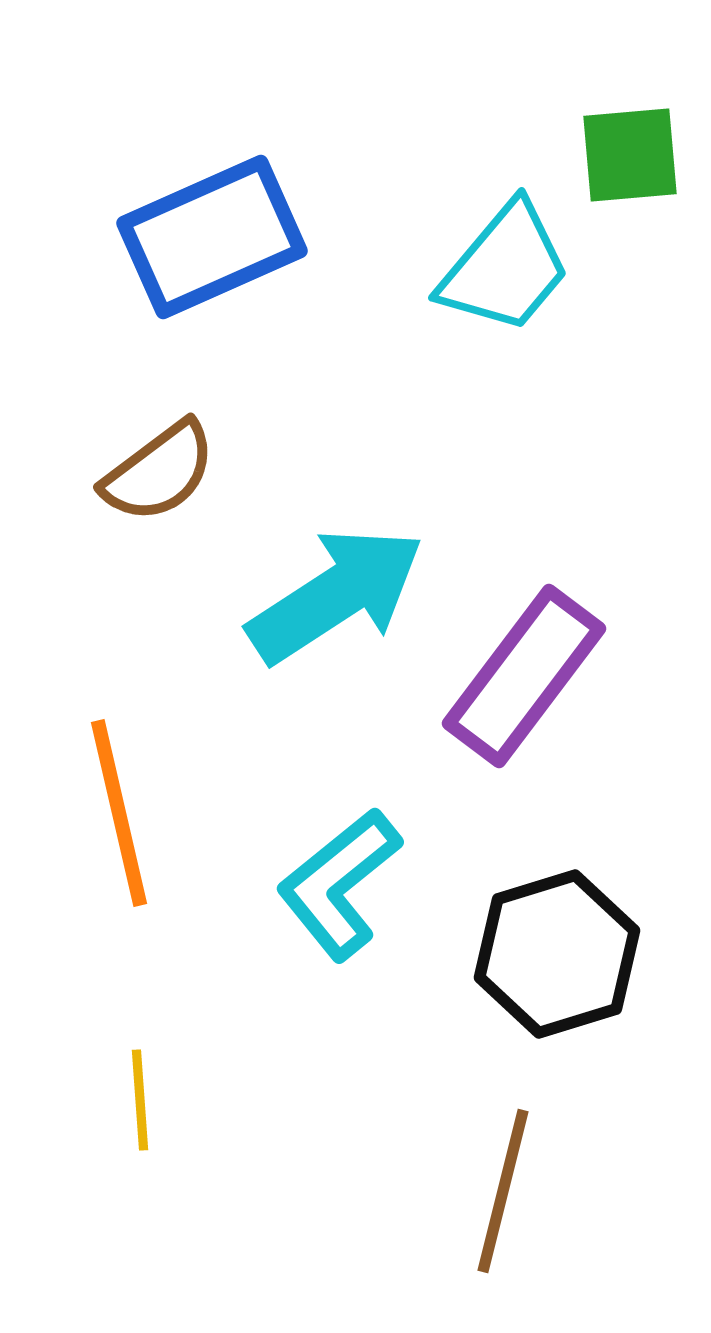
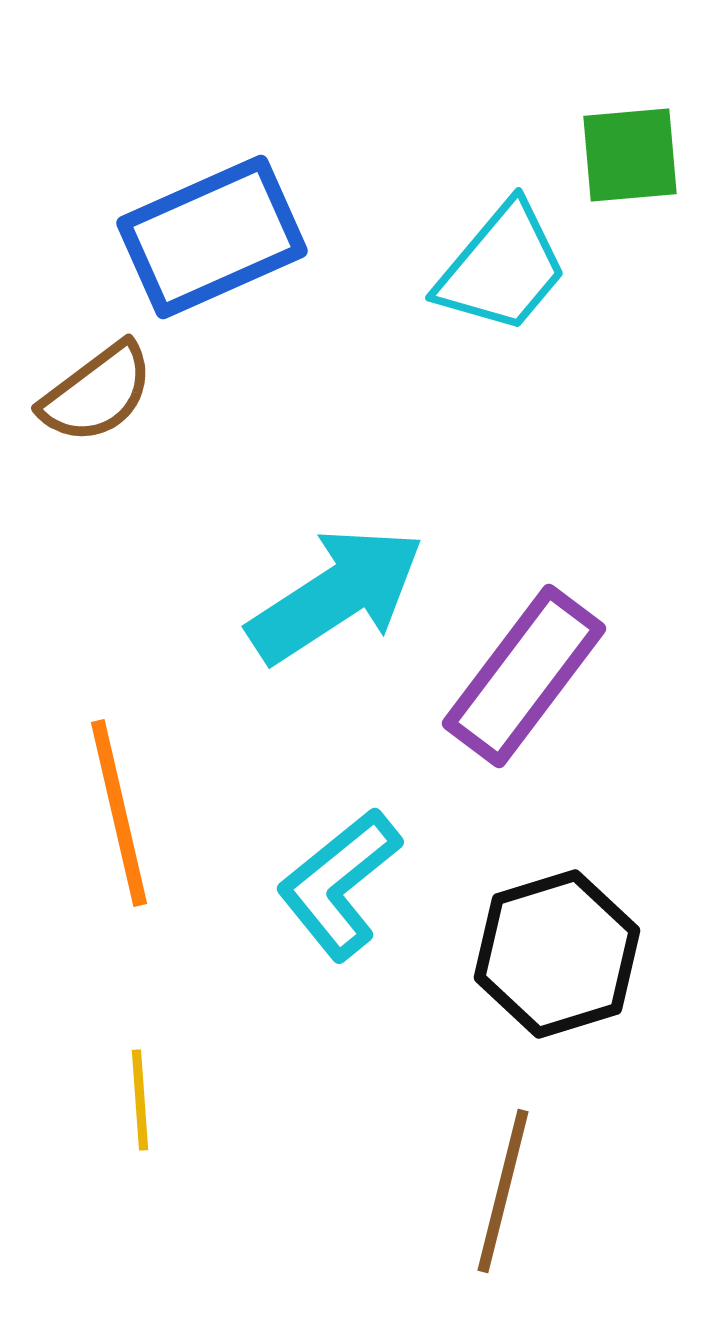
cyan trapezoid: moved 3 px left
brown semicircle: moved 62 px left, 79 px up
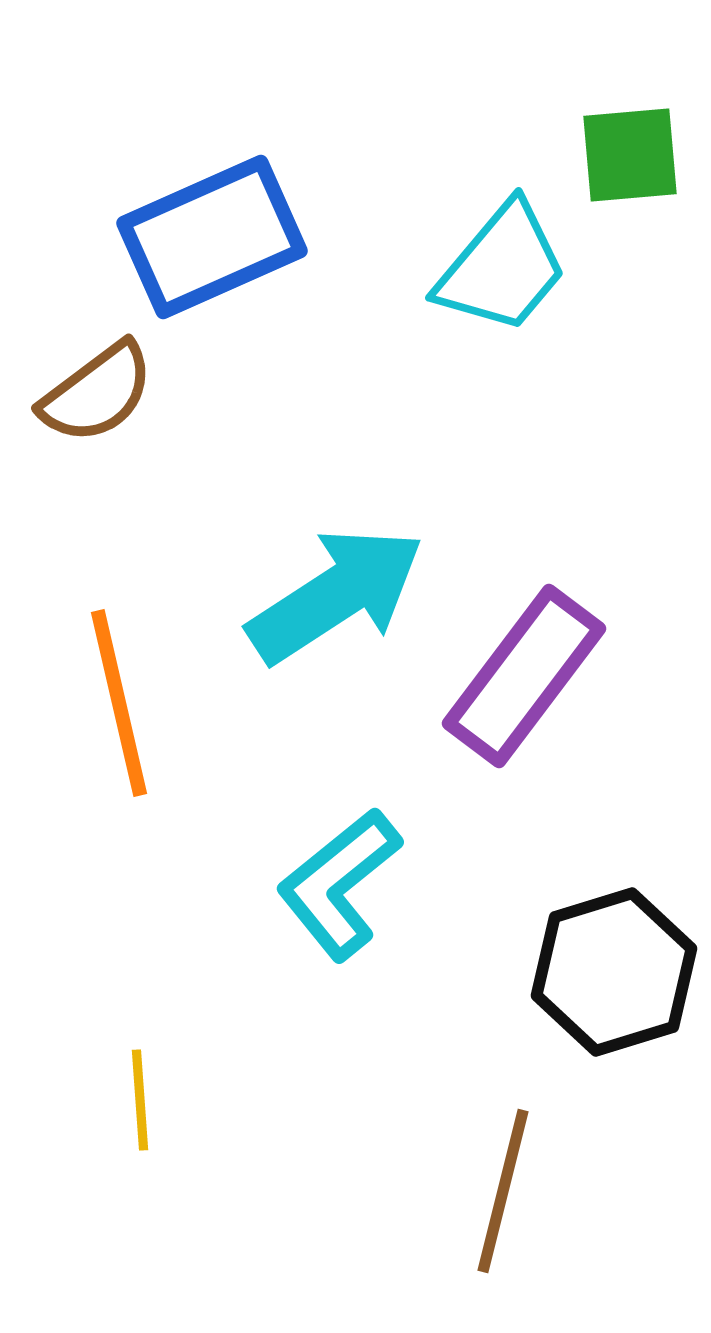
orange line: moved 110 px up
black hexagon: moved 57 px right, 18 px down
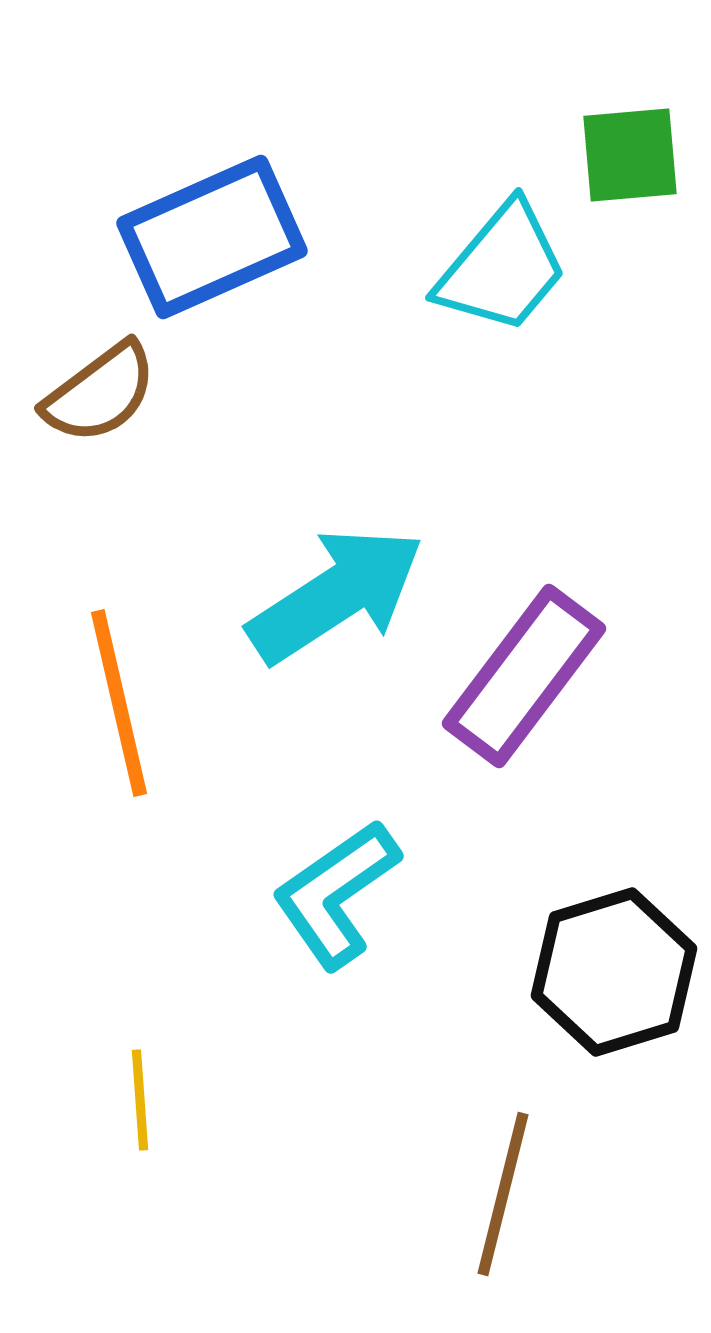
brown semicircle: moved 3 px right
cyan L-shape: moved 3 px left, 10 px down; rotated 4 degrees clockwise
brown line: moved 3 px down
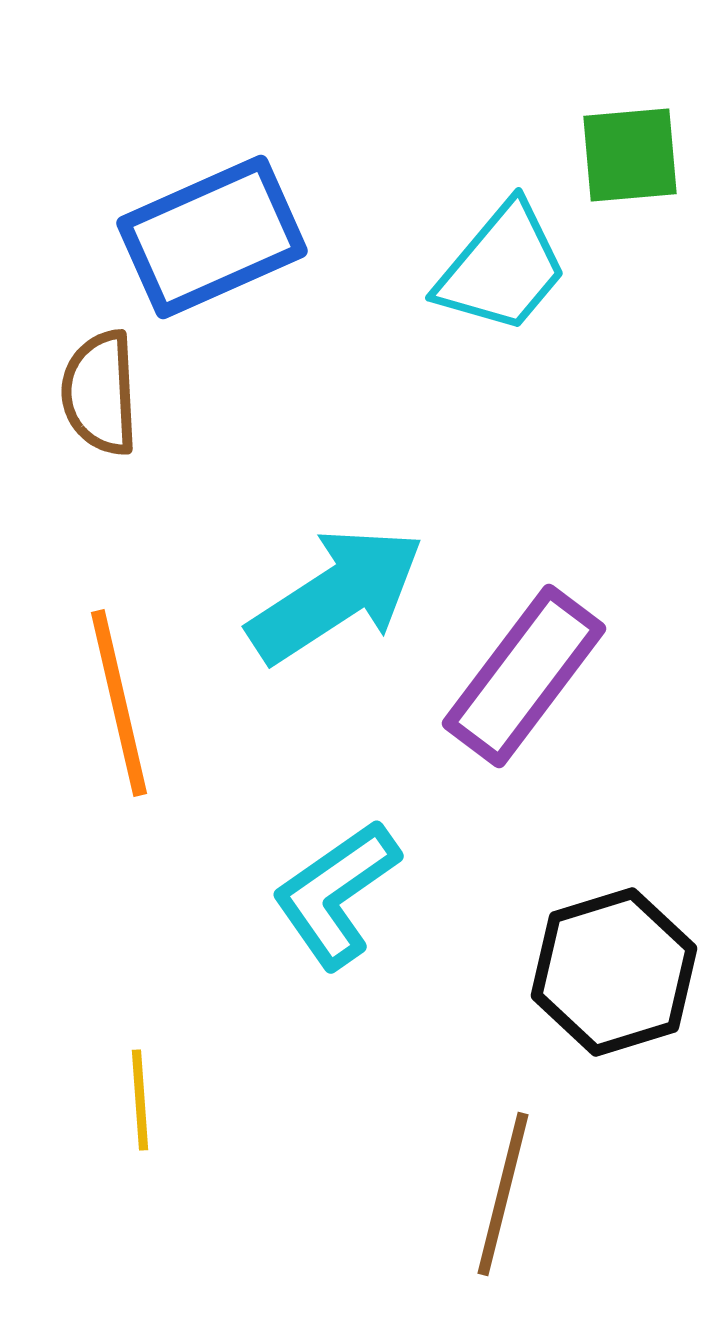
brown semicircle: rotated 124 degrees clockwise
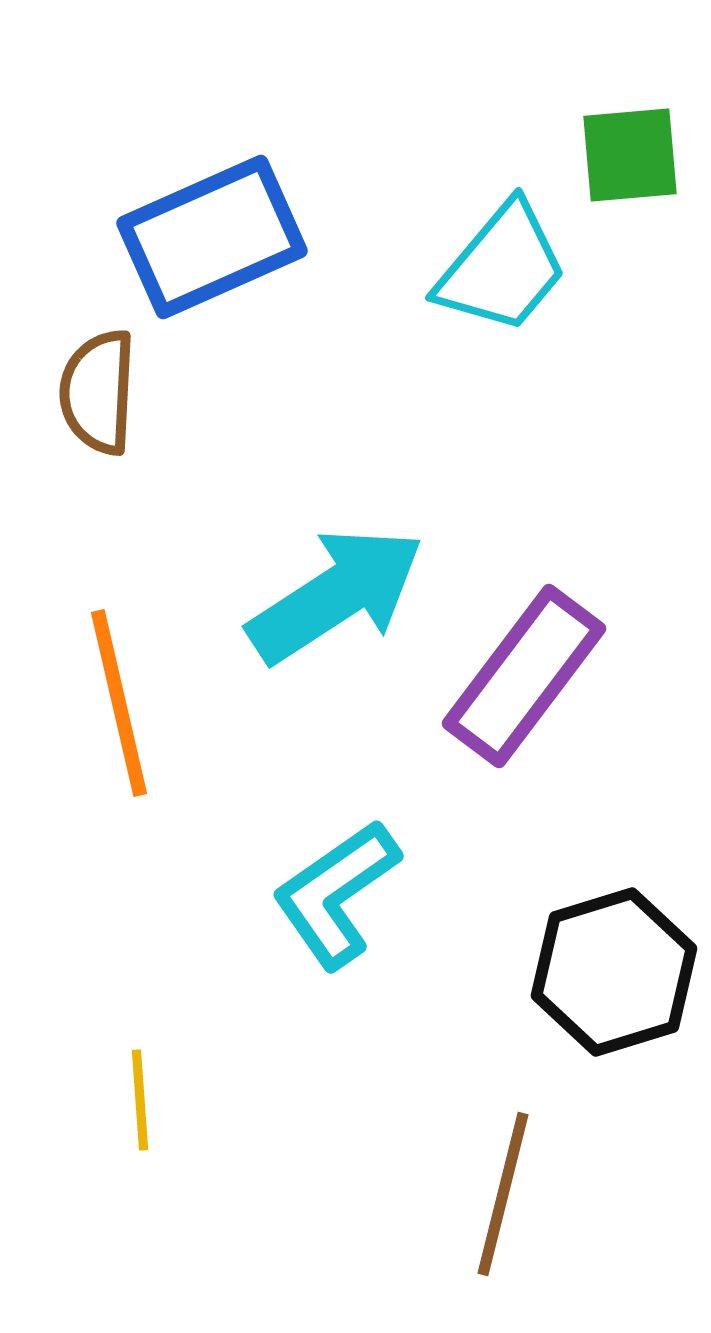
brown semicircle: moved 2 px left, 1 px up; rotated 6 degrees clockwise
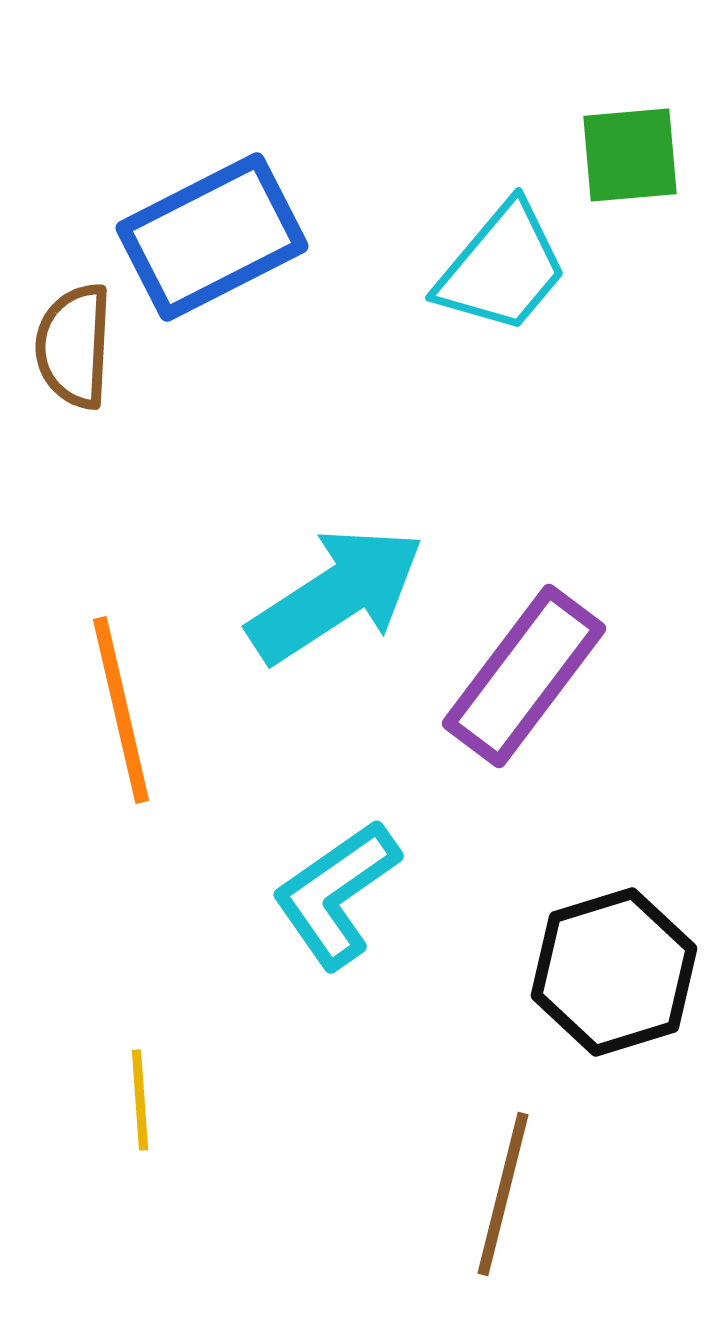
blue rectangle: rotated 3 degrees counterclockwise
brown semicircle: moved 24 px left, 46 px up
orange line: moved 2 px right, 7 px down
